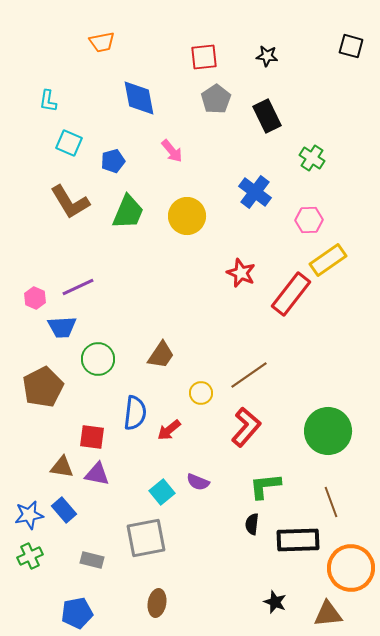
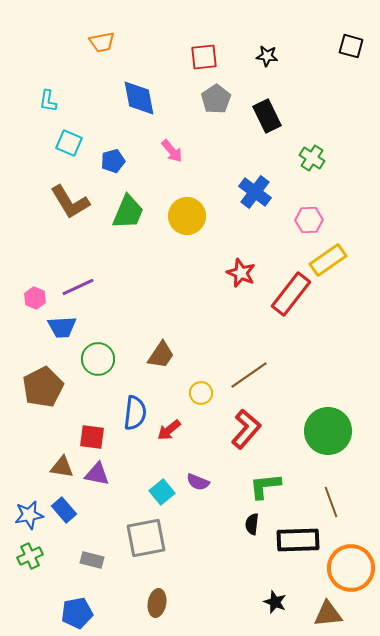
red L-shape at (246, 427): moved 2 px down
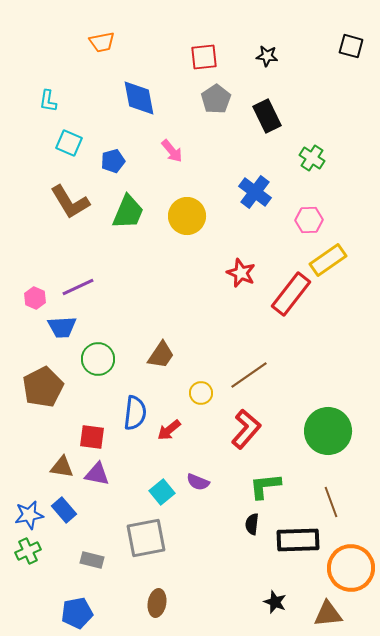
green cross at (30, 556): moved 2 px left, 5 px up
